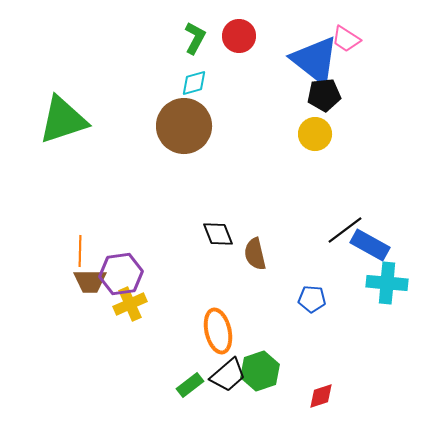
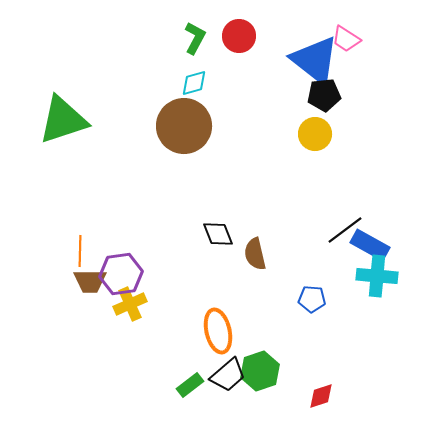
cyan cross: moved 10 px left, 7 px up
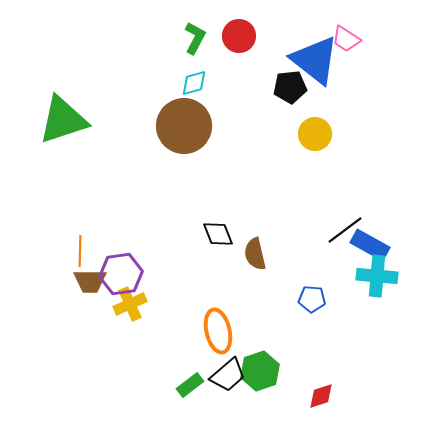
black pentagon: moved 34 px left, 8 px up
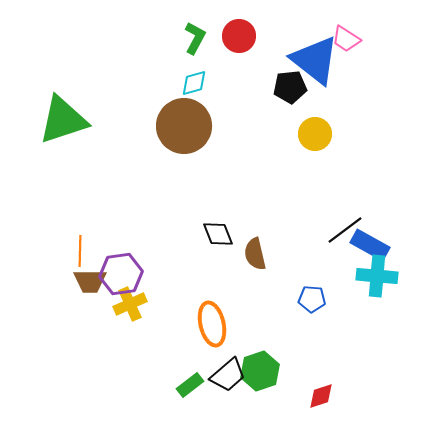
orange ellipse: moved 6 px left, 7 px up
